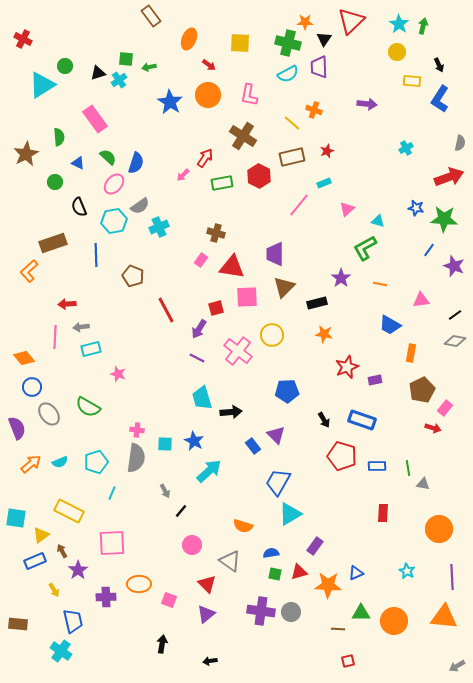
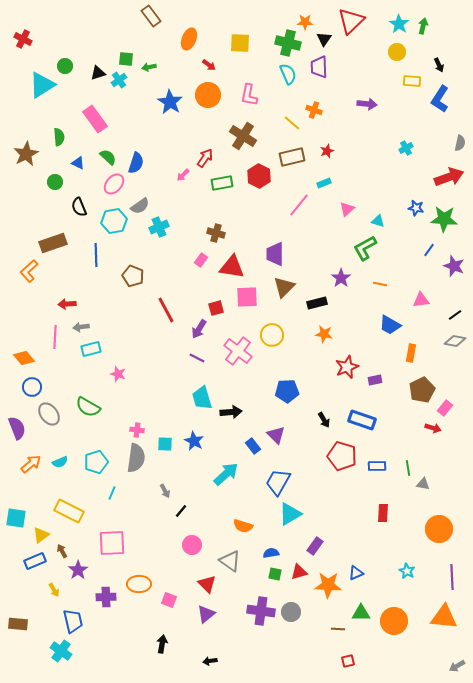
cyan semicircle at (288, 74): rotated 85 degrees counterclockwise
cyan arrow at (209, 471): moved 17 px right, 3 px down
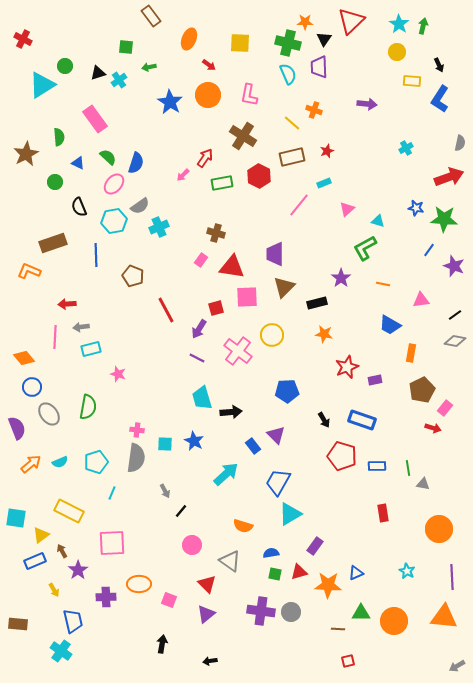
green square at (126, 59): moved 12 px up
orange L-shape at (29, 271): rotated 65 degrees clockwise
orange line at (380, 284): moved 3 px right
green semicircle at (88, 407): rotated 110 degrees counterclockwise
red rectangle at (383, 513): rotated 12 degrees counterclockwise
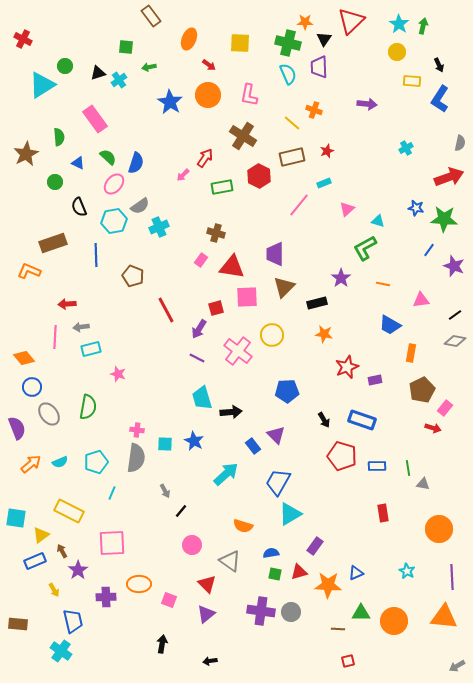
green rectangle at (222, 183): moved 4 px down
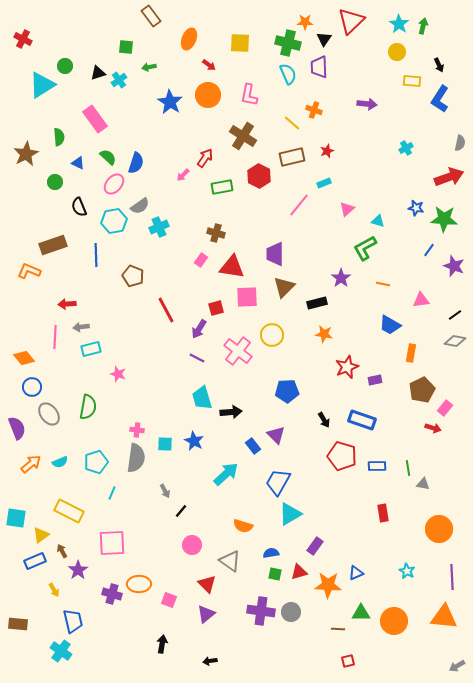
brown rectangle at (53, 243): moved 2 px down
purple cross at (106, 597): moved 6 px right, 3 px up; rotated 18 degrees clockwise
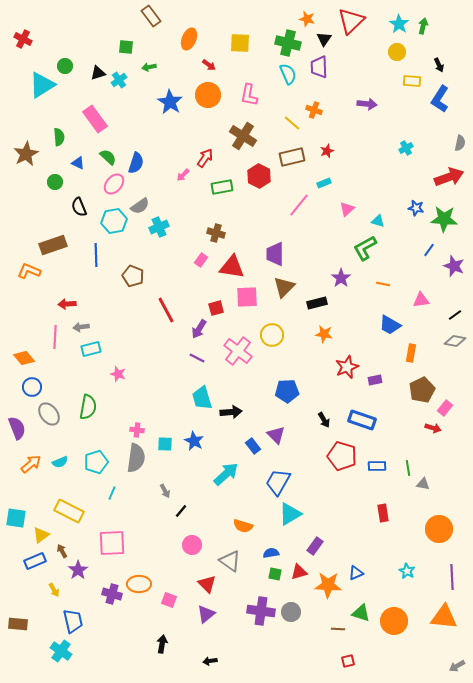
orange star at (305, 22): moved 2 px right, 3 px up; rotated 14 degrees clockwise
green triangle at (361, 613): rotated 18 degrees clockwise
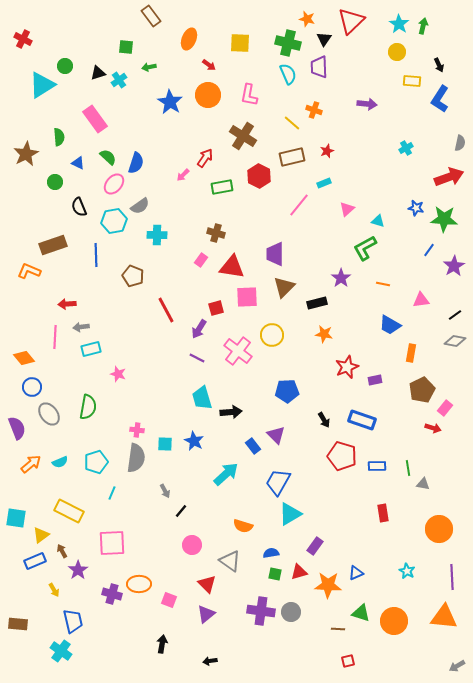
cyan cross at (159, 227): moved 2 px left, 8 px down; rotated 24 degrees clockwise
purple star at (454, 266): rotated 20 degrees clockwise
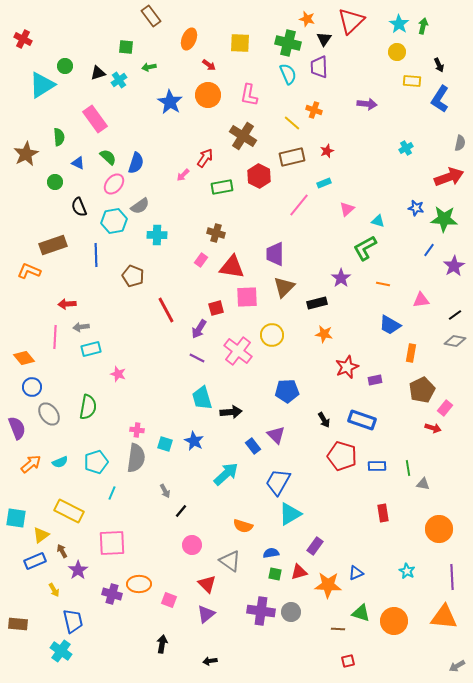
cyan square at (165, 444): rotated 14 degrees clockwise
